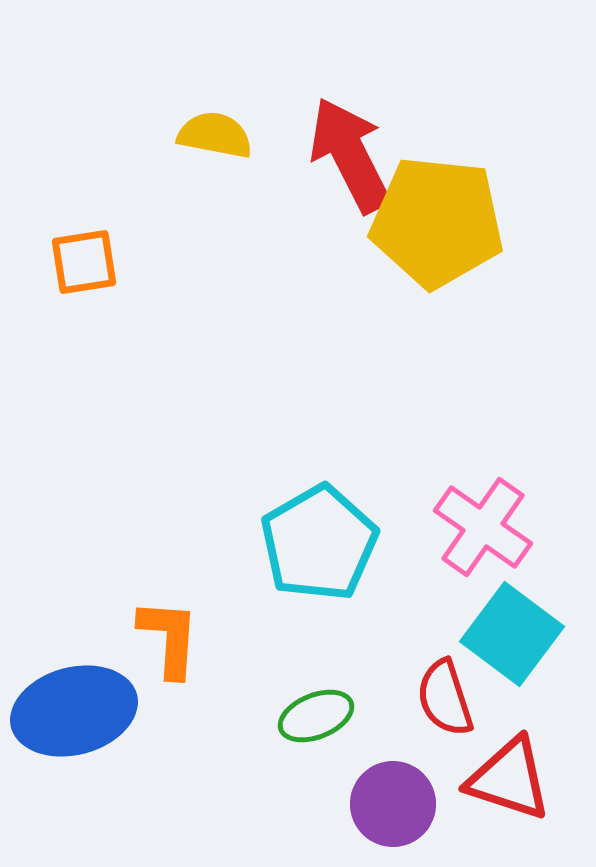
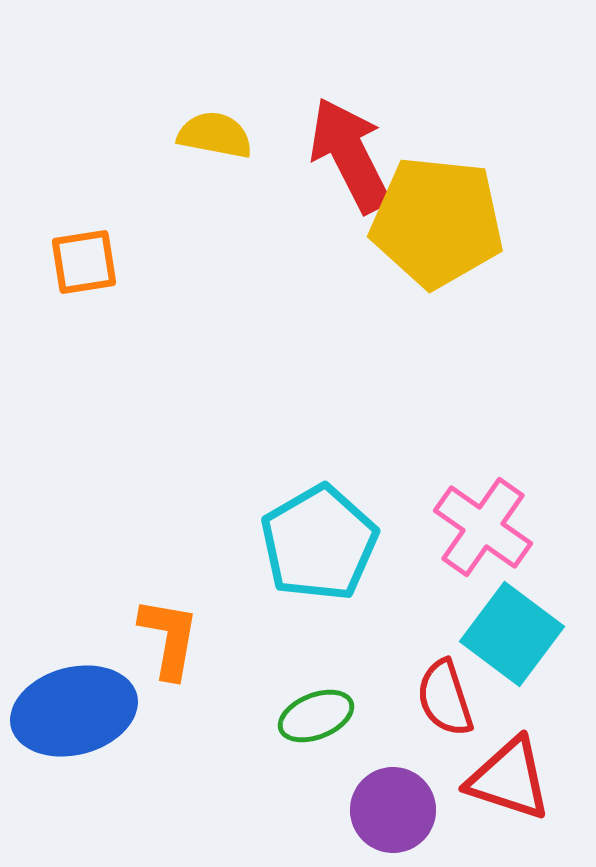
orange L-shape: rotated 6 degrees clockwise
purple circle: moved 6 px down
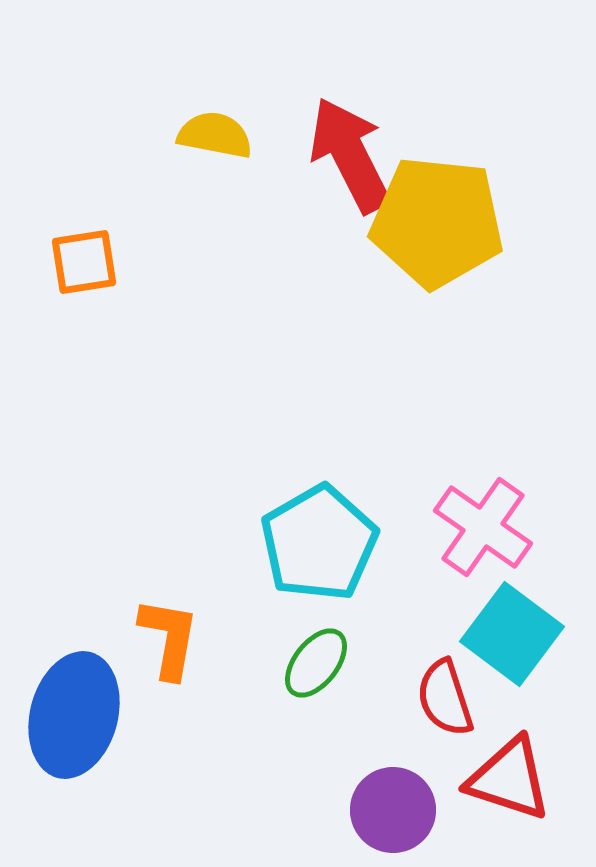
blue ellipse: moved 4 px down; rotated 60 degrees counterclockwise
green ellipse: moved 53 px up; rotated 30 degrees counterclockwise
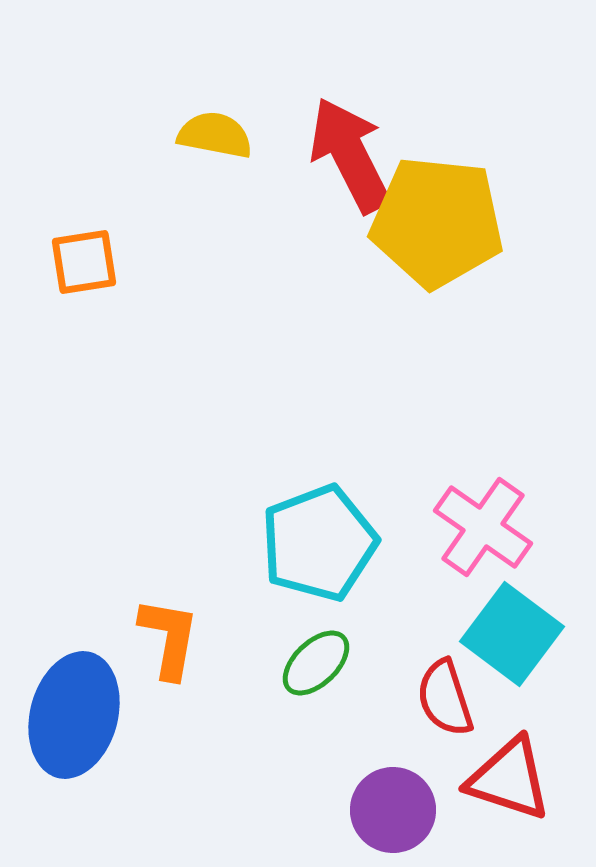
cyan pentagon: rotated 9 degrees clockwise
green ellipse: rotated 8 degrees clockwise
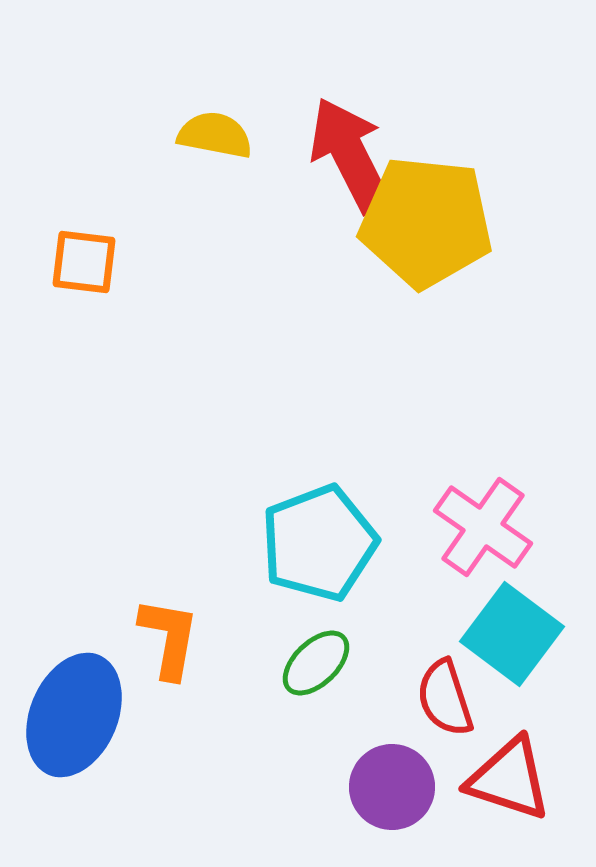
yellow pentagon: moved 11 px left
orange square: rotated 16 degrees clockwise
blue ellipse: rotated 8 degrees clockwise
purple circle: moved 1 px left, 23 px up
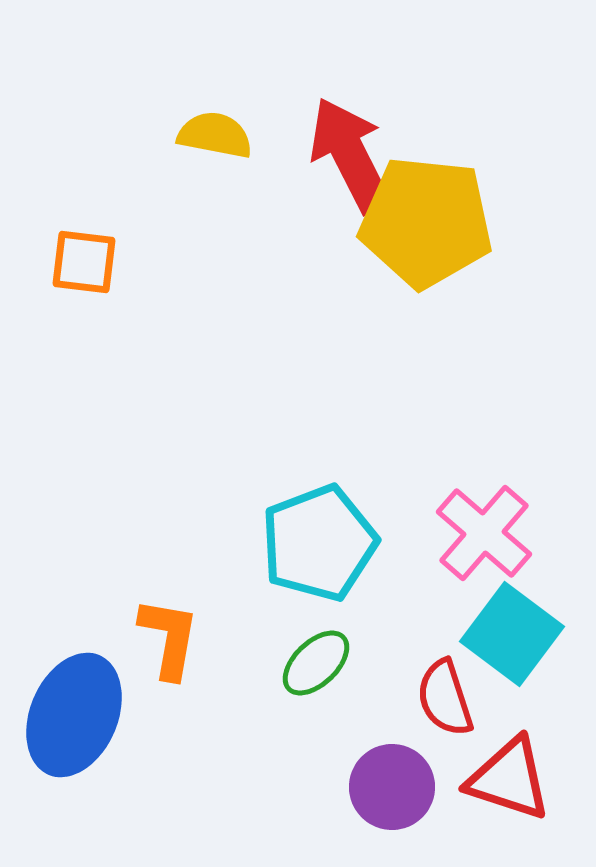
pink cross: moved 1 px right, 6 px down; rotated 6 degrees clockwise
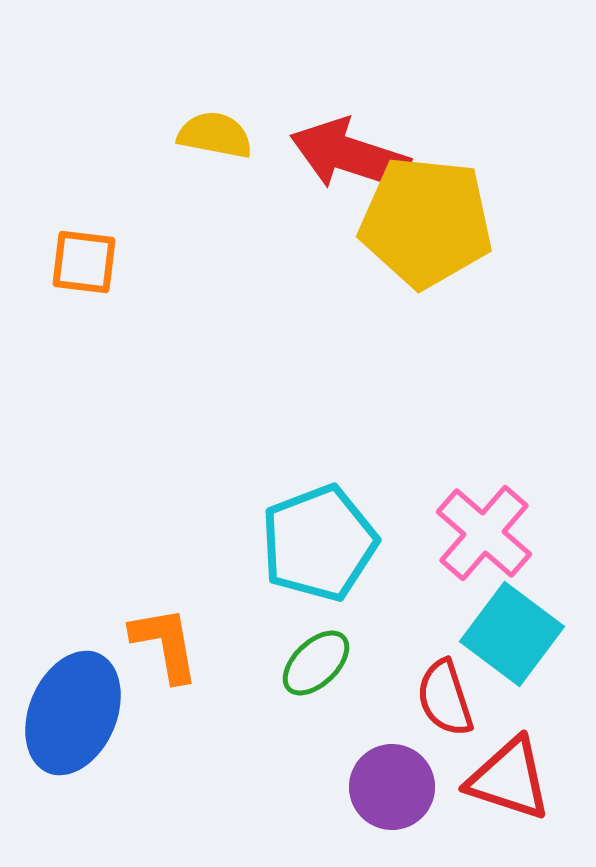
red arrow: rotated 45 degrees counterclockwise
orange L-shape: moved 4 px left, 6 px down; rotated 20 degrees counterclockwise
blue ellipse: moved 1 px left, 2 px up
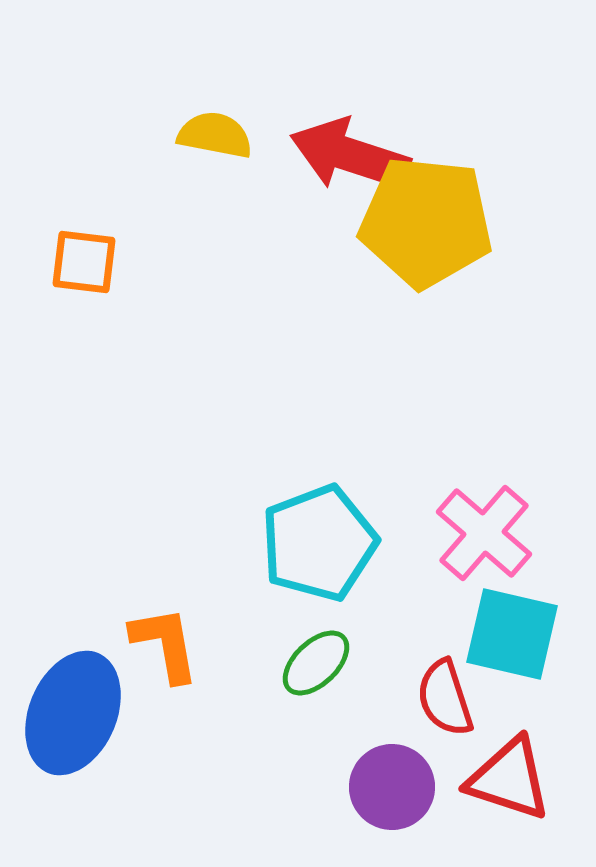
cyan square: rotated 24 degrees counterclockwise
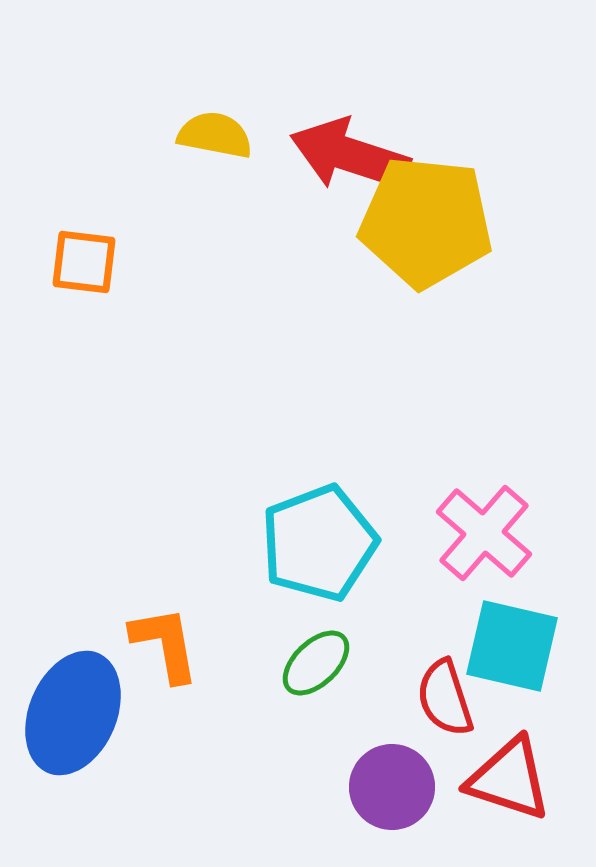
cyan square: moved 12 px down
